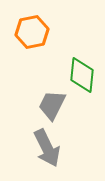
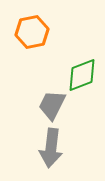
green diamond: rotated 63 degrees clockwise
gray arrow: moved 4 px right; rotated 33 degrees clockwise
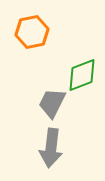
gray trapezoid: moved 2 px up
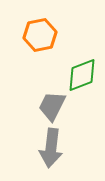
orange hexagon: moved 8 px right, 3 px down
gray trapezoid: moved 3 px down
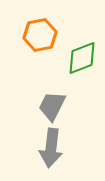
green diamond: moved 17 px up
